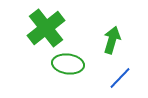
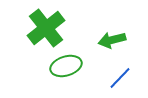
green arrow: rotated 120 degrees counterclockwise
green ellipse: moved 2 px left, 2 px down; rotated 24 degrees counterclockwise
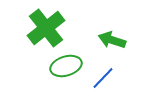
green arrow: rotated 32 degrees clockwise
blue line: moved 17 px left
